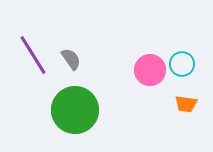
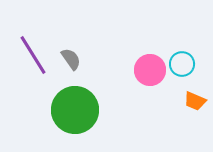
orange trapezoid: moved 9 px right, 3 px up; rotated 15 degrees clockwise
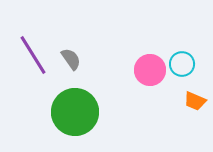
green circle: moved 2 px down
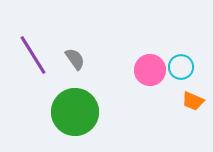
gray semicircle: moved 4 px right
cyan circle: moved 1 px left, 3 px down
orange trapezoid: moved 2 px left
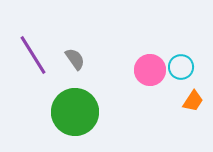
orange trapezoid: rotated 80 degrees counterclockwise
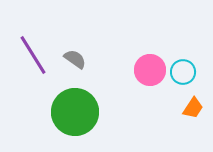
gray semicircle: rotated 20 degrees counterclockwise
cyan circle: moved 2 px right, 5 px down
orange trapezoid: moved 7 px down
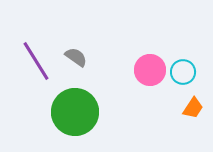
purple line: moved 3 px right, 6 px down
gray semicircle: moved 1 px right, 2 px up
